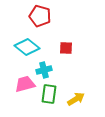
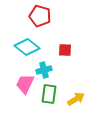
red square: moved 1 px left, 2 px down
pink trapezoid: rotated 50 degrees counterclockwise
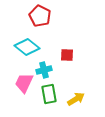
red pentagon: rotated 10 degrees clockwise
red square: moved 2 px right, 5 px down
pink trapezoid: moved 1 px left, 1 px up
green rectangle: rotated 18 degrees counterclockwise
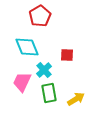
red pentagon: rotated 15 degrees clockwise
cyan diamond: rotated 30 degrees clockwise
cyan cross: rotated 28 degrees counterclockwise
pink trapezoid: moved 2 px left, 1 px up
green rectangle: moved 1 px up
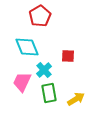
red square: moved 1 px right, 1 px down
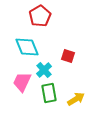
red square: rotated 16 degrees clockwise
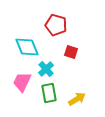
red pentagon: moved 16 px right, 9 px down; rotated 25 degrees counterclockwise
red square: moved 3 px right, 4 px up
cyan cross: moved 2 px right, 1 px up
yellow arrow: moved 1 px right
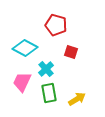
cyan diamond: moved 2 px left, 1 px down; rotated 40 degrees counterclockwise
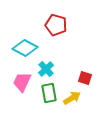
red square: moved 14 px right, 26 px down
yellow arrow: moved 5 px left, 1 px up
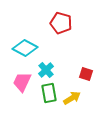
red pentagon: moved 5 px right, 2 px up
cyan cross: moved 1 px down
red square: moved 1 px right, 4 px up
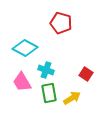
cyan cross: rotated 28 degrees counterclockwise
red square: rotated 16 degrees clockwise
pink trapezoid: rotated 55 degrees counterclockwise
